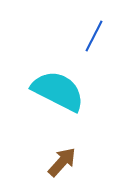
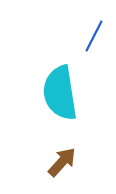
cyan semicircle: moved 2 px right, 2 px down; rotated 126 degrees counterclockwise
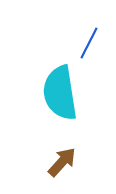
blue line: moved 5 px left, 7 px down
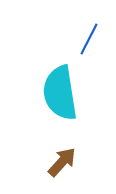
blue line: moved 4 px up
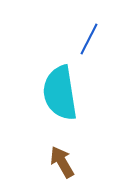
brown arrow: rotated 72 degrees counterclockwise
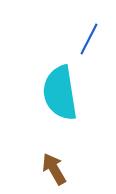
brown arrow: moved 8 px left, 7 px down
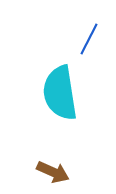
brown arrow: moved 1 px left, 3 px down; rotated 144 degrees clockwise
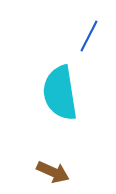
blue line: moved 3 px up
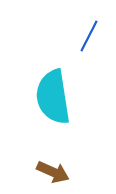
cyan semicircle: moved 7 px left, 4 px down
